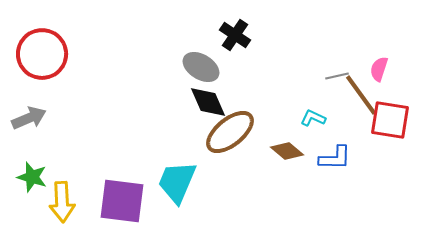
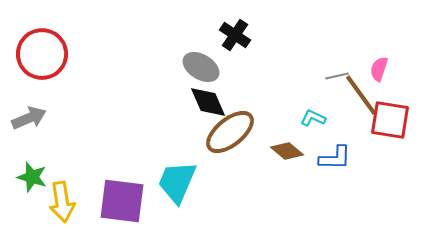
yellow arrow: rotated 6 degrees counterclockwise
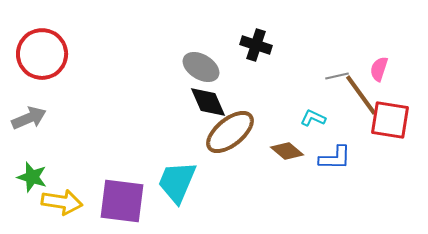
black cross: moved 21 px right, 10 px down; rotated 16 degrees counterclockwise
yellow arrow: rotated 72 degrees counterclockwise
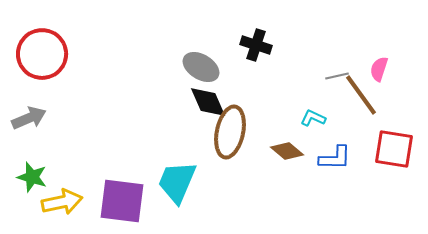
red square: moved 4 px right, 29 px down
brown ellipse: rotated 39 degrees counterclockwise
yellow arrow: rotated 21 degrees counterclockwise
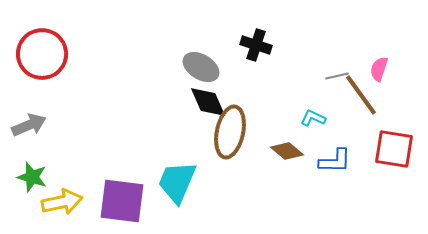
gray arrow: moved 7 px down
blue L-shape: moved 3 px down
